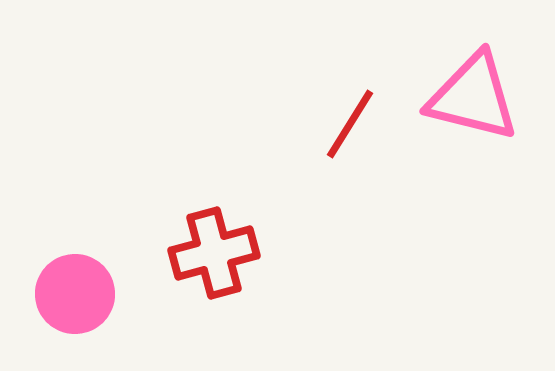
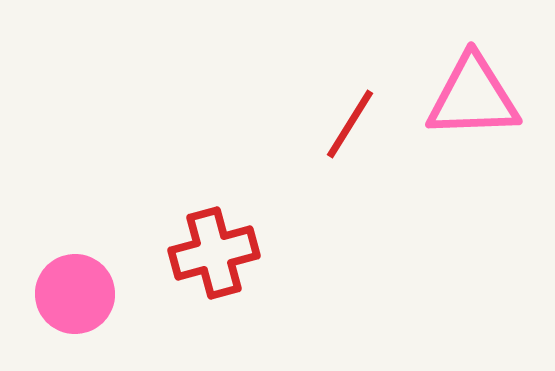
pink triangle: rotated 16 degrees counterclockwise
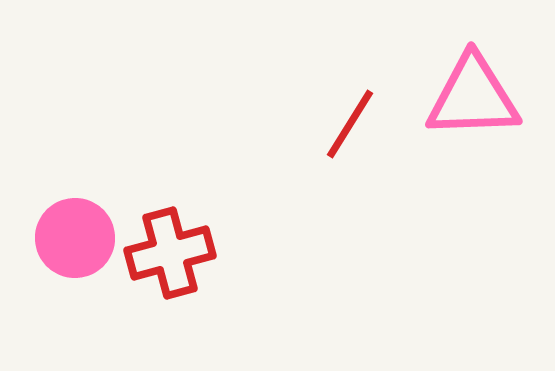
red cross: moved 44 px left
pink circle: moved 56 px up
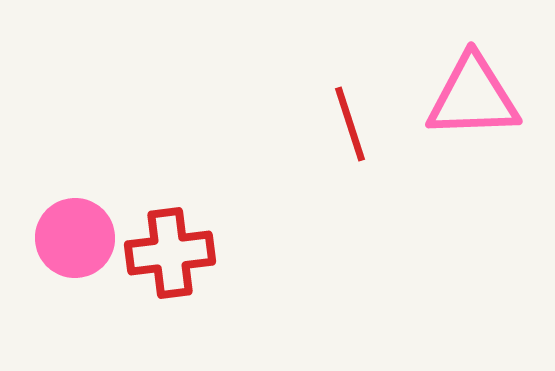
red line: rotated 50 degrees counterclockwise
red cross: rotated 8 degrees clockwise
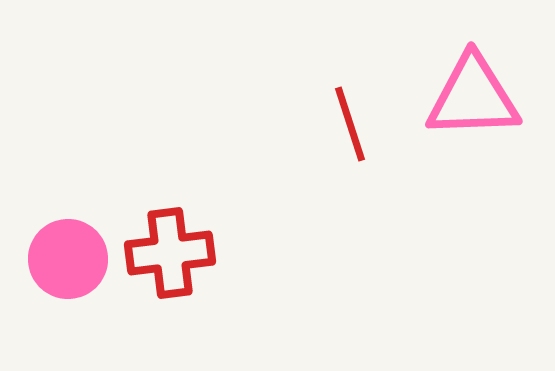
pink circle: moved 7 px left, 21 px down
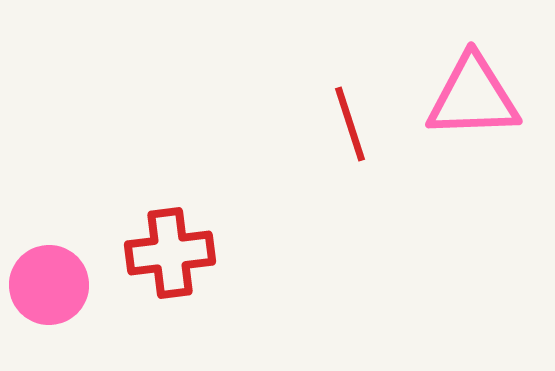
pink circle: moved 19 px left, 26 px down
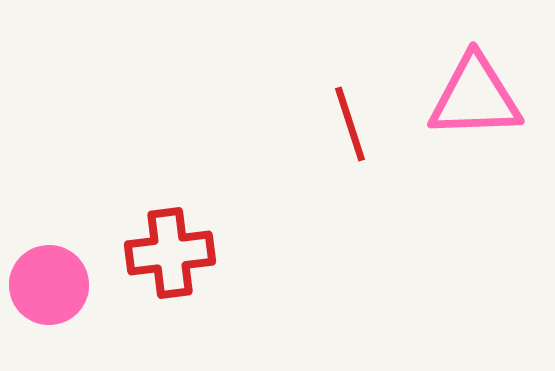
pink triangle: moved 2 px right
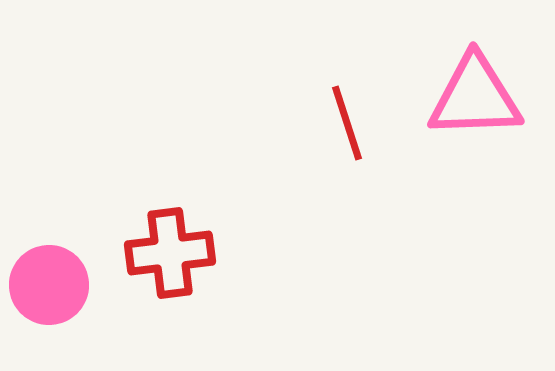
red line: moved 3 px left, 1 px up
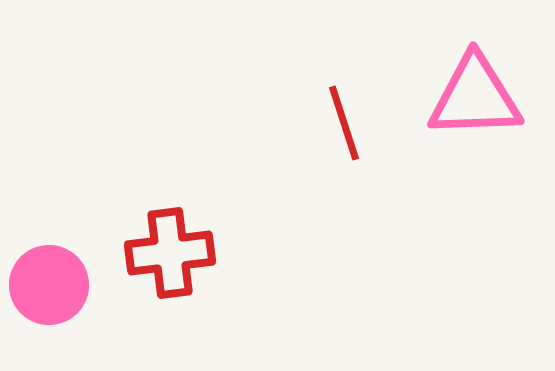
red line: moved 3 px left
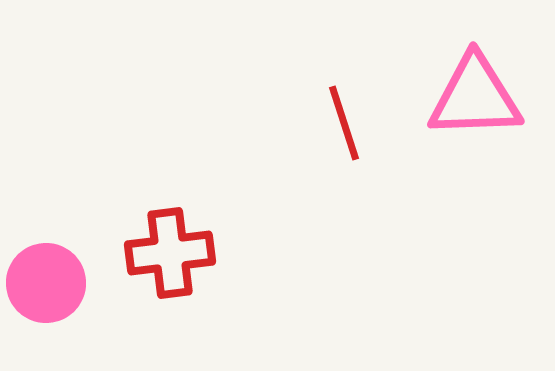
pink circle: moved 3 px left, 2 px up
